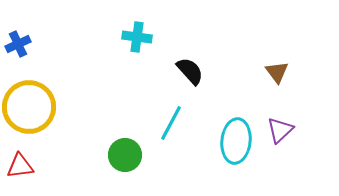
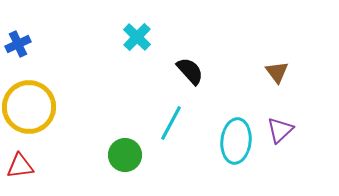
cyan cross: rotated 36 degrees clockwise
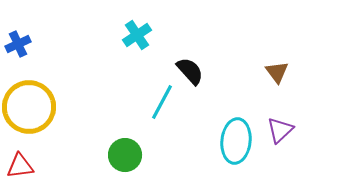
cyan cross: moved 2 px up; rotated 12 degrees clockwise
cyan line: moved 9 px left, 21 px up
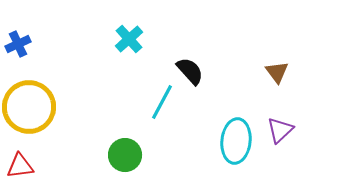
cyan cross: moved 8 px left, 4 px down; rotated 8 degrees counterclockwise
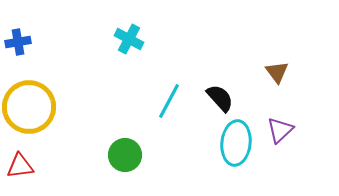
cyan cross: rotated 20 degrees counterclockwise
blue cross: moved 2 px up; rotated 15 degrees clockwise
black semicircle: moved 30 px right, 27 px down
cyan line: moved 7 px right, 1 px up
cyan ellipse: moved 2 px down
